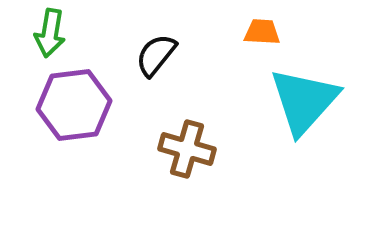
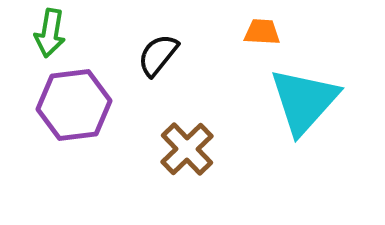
black semicircle: moved 2 px right
brown cross: rotated 30 degrees clockwise
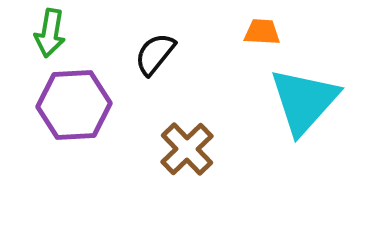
black semicircle: moved 3 px left, 1 px up
purple hexagon: rotated 4 degrees clockwise
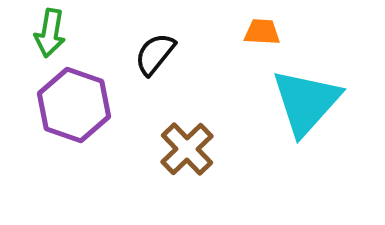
cyan triangle: moved 2 px right, 1 px down
purple hexagon: rotated 22 degrees clockwise
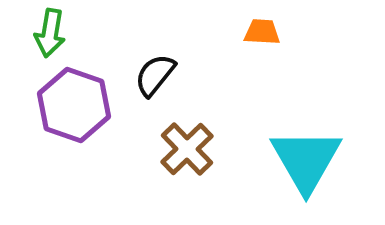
black semicircle: moved 21 px down
cyan triangle: moved 58 px down; rotated 12 degrees counterclockwise
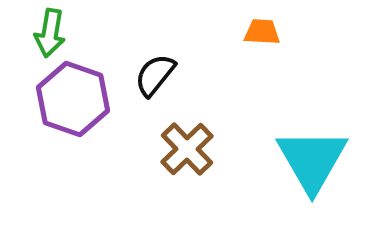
purple hexagon: moved 1 px left, 6 px up
cyan triangle: moved 6 px right
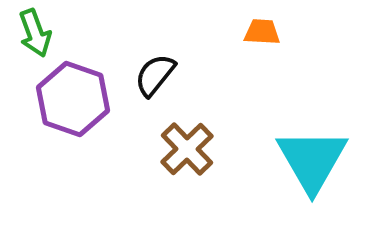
green arrow: moved 15 px left; rotated 30 degrees counterclockwise
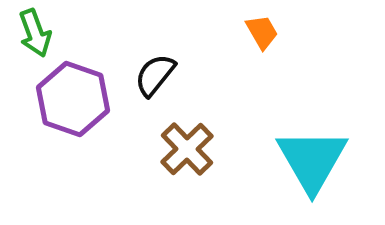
orange trapezoid: rotated 57 degrees clockwise
